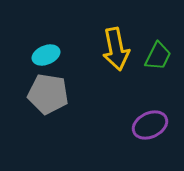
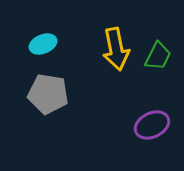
cyan ellipse: moved 3 px left, 11 px up
purple ellipse: moved 2 px right
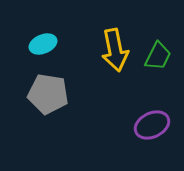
yellow arrow: moved 1 px left, 1 px down
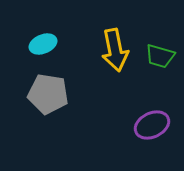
green trapezoid: moved 2 px right; rotated 80 degrees clockwise
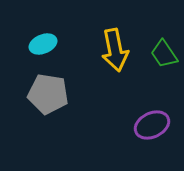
green trapezoid: moved 4 px right, 2 px up; rotated 40 degrees clockwise
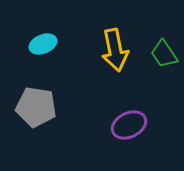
gray pentagon: moved 12 px left, 13 px down
purple ellipse: moved 23 px left
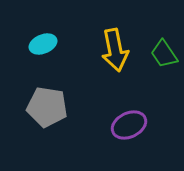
gray pentagon: moved 11 px right
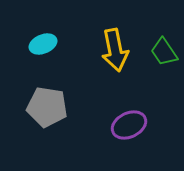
green trapezoid: moved 2 px up
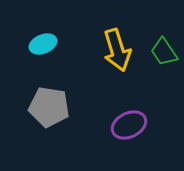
yellow arrow: moved 2 px right; rotated 6 degrees counterclockwise
gray pentagon: moved 2 px right
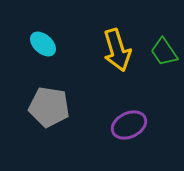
cyan ellipse: rotated 64 degrees clockwise
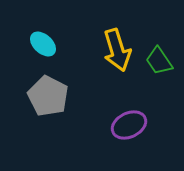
green trapezoid: moved 5 px left, 9 px down
gray pentagon: moved 1 px left, 11 px up; rotated 18 degrees clockwise
